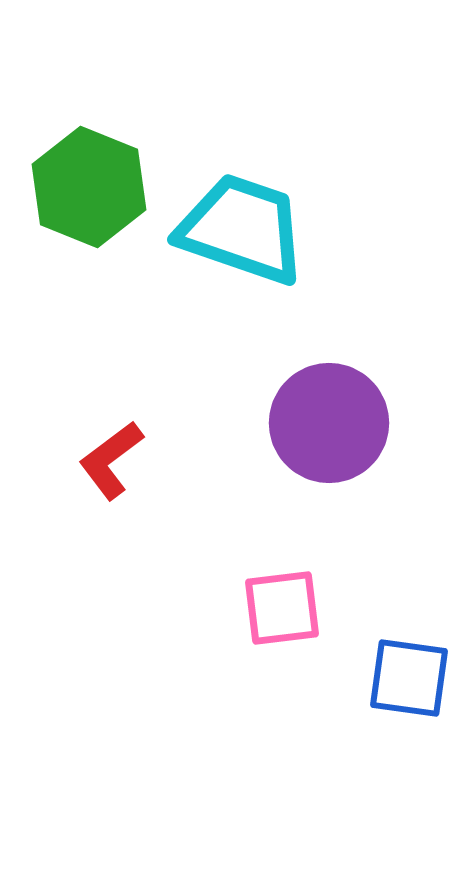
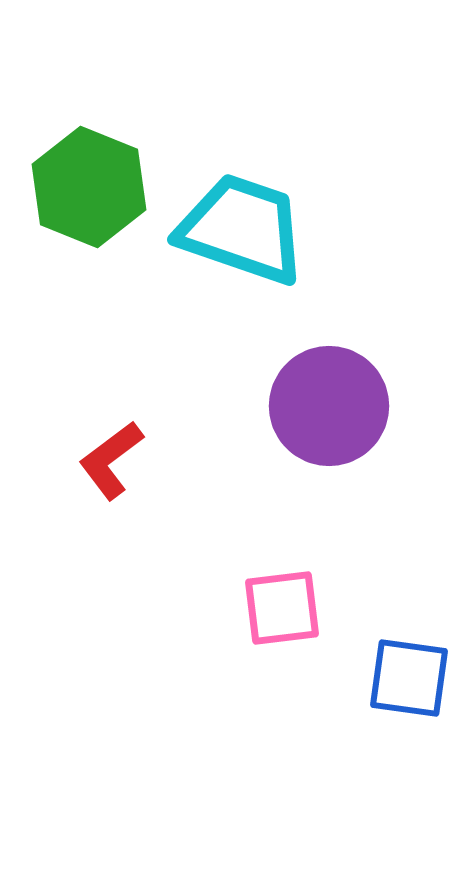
purple circle: moved 17 px up
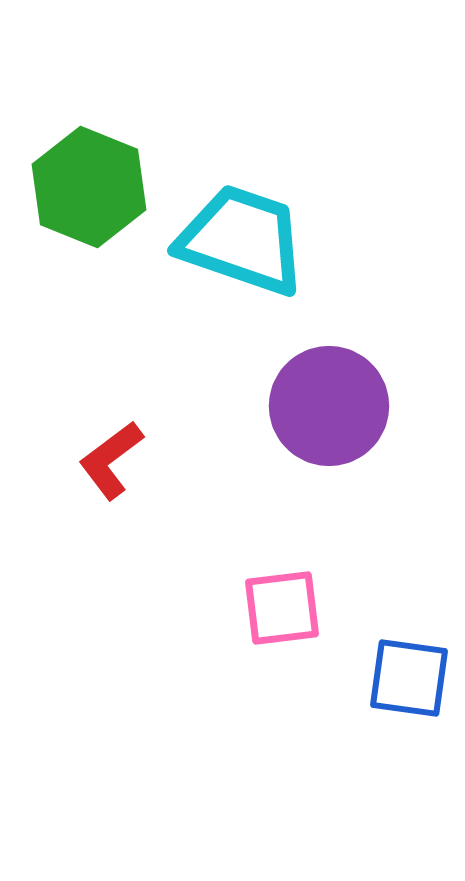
cyan trapezoid: moved 11 px down
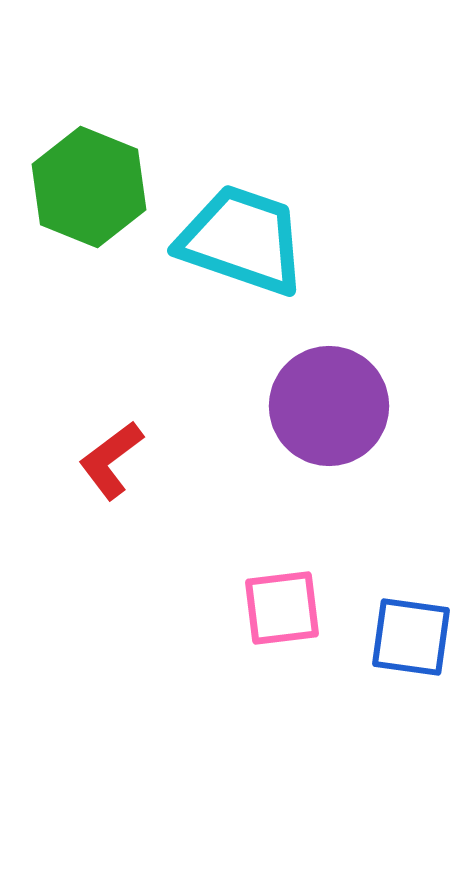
blue square: moved 2 px right, 41 px up
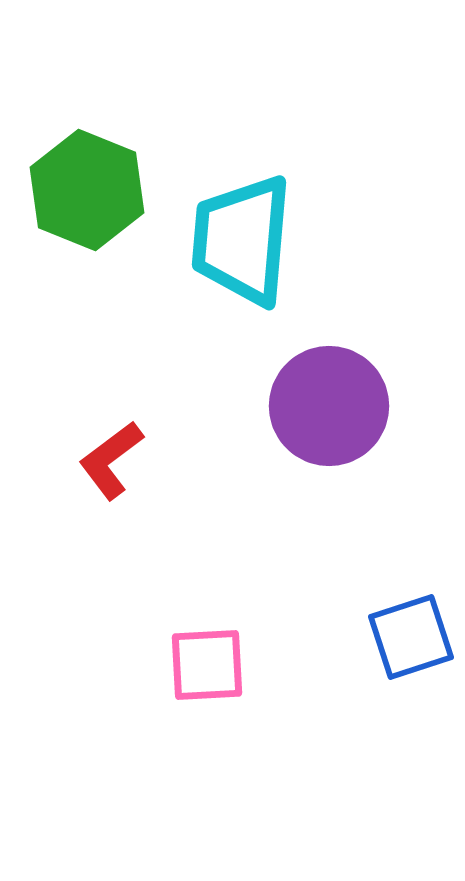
green hexagon: moved 2 px left, 3 px down
cyan trapezoid: rotated 104 degrees counterclockwise
pink square: moved 75 px left, 57 px down; rotated 4 degrees clockwise
blue square: rotated 26 degrees counterclockwise
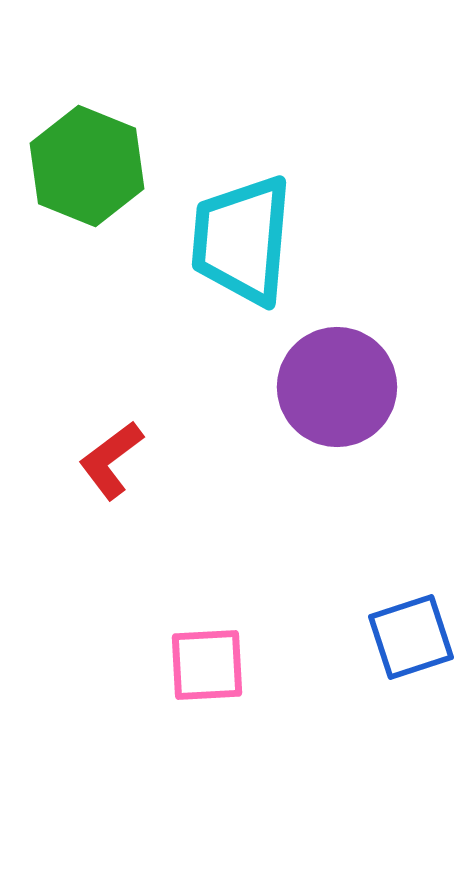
green hexagon: moved 24 px up
purple circle: moved 8 px right, 19 px up
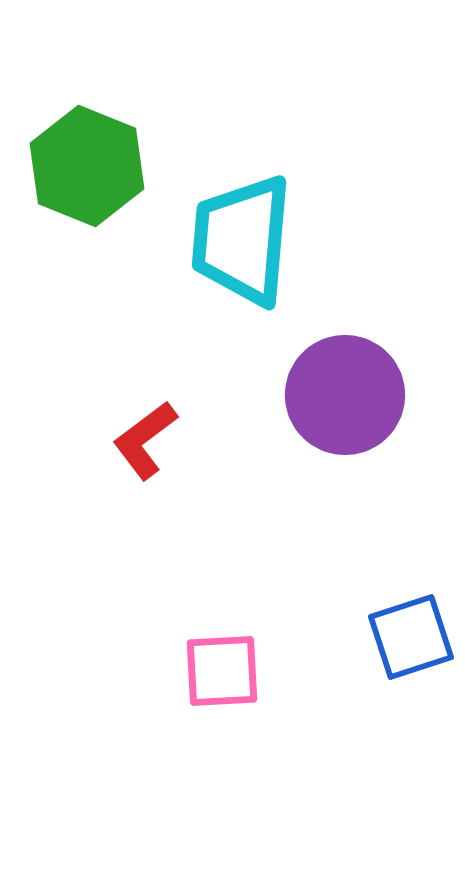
purple circle: moved 8 px right, 8 px down
red L-shape: moved 34 px right, 20 px up
pink square: moved 15 px right, 6 px down
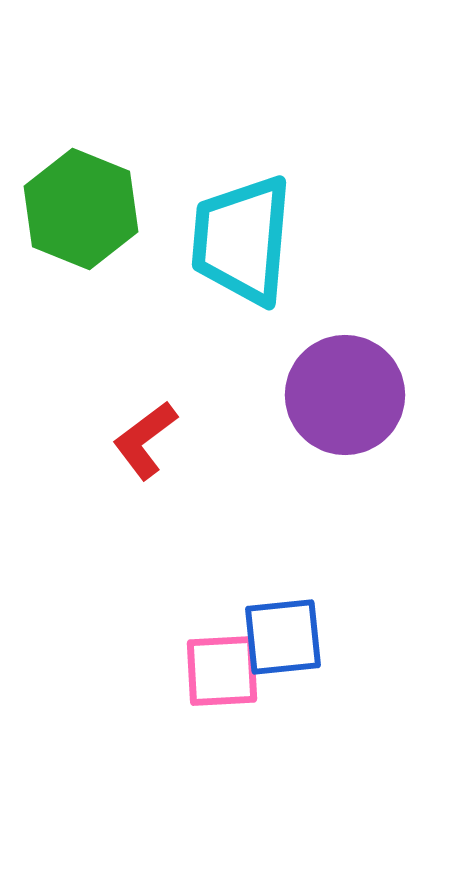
green hexagon: moved 6 px left, 43 px down
blue square: moved 128 px left; rotated 12 degrees clockwise
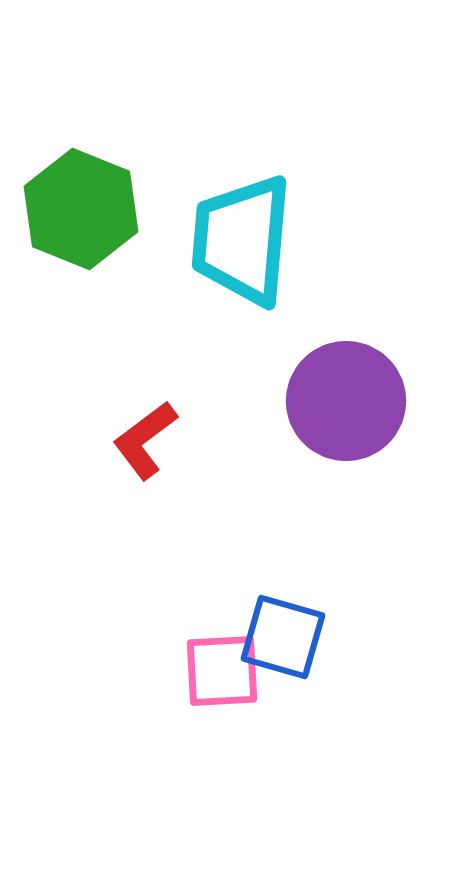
purple circle: moved 1 px right, 6 px down
blue square: rotated 22 degrees clockwise
